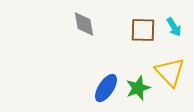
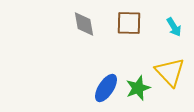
brown square: moved 14 px left, 7 px up
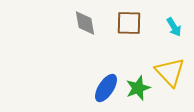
gray diamond: moved 1 px right, 1 px up
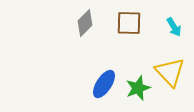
gray diamond: rotated 56 degrees clockwise
blue ellipse: moved 2 px left, 4 px up
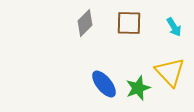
blue ellipse: rotated 72 degrees counterclockwise
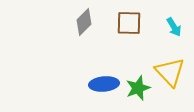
gray diamond: moved 1 px left, 1 px up
blue ellipse: rotated 56 degrees counterclockwise
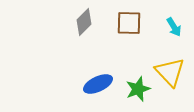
blue ellipse: moved 6 px left; rotated 20 degrees counterclockwise
green star: moved 1 px down
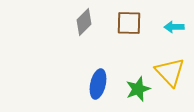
cyan arrow: rotated 120 degrees clockwise
blue ellipse: rotated 52 degrees counterclockwise
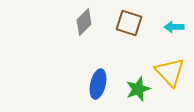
brown square: rotated 16 degrees clockwise
